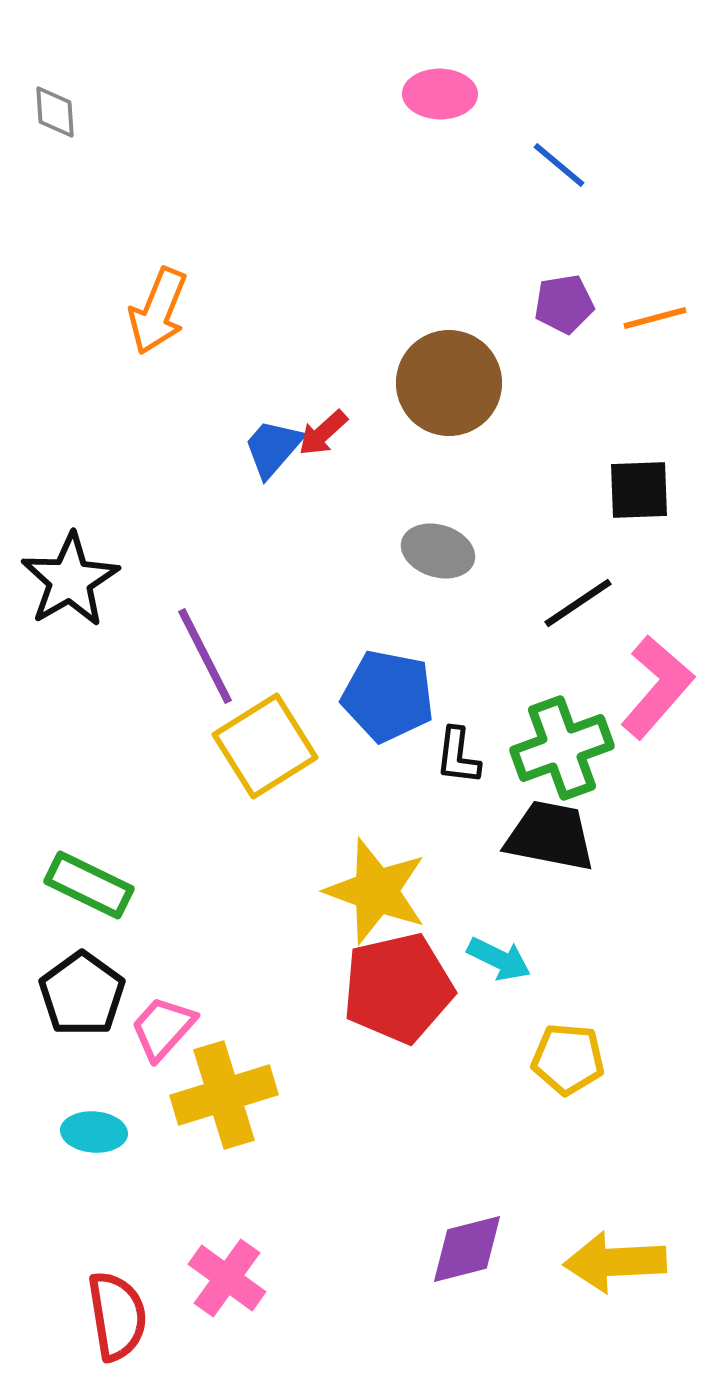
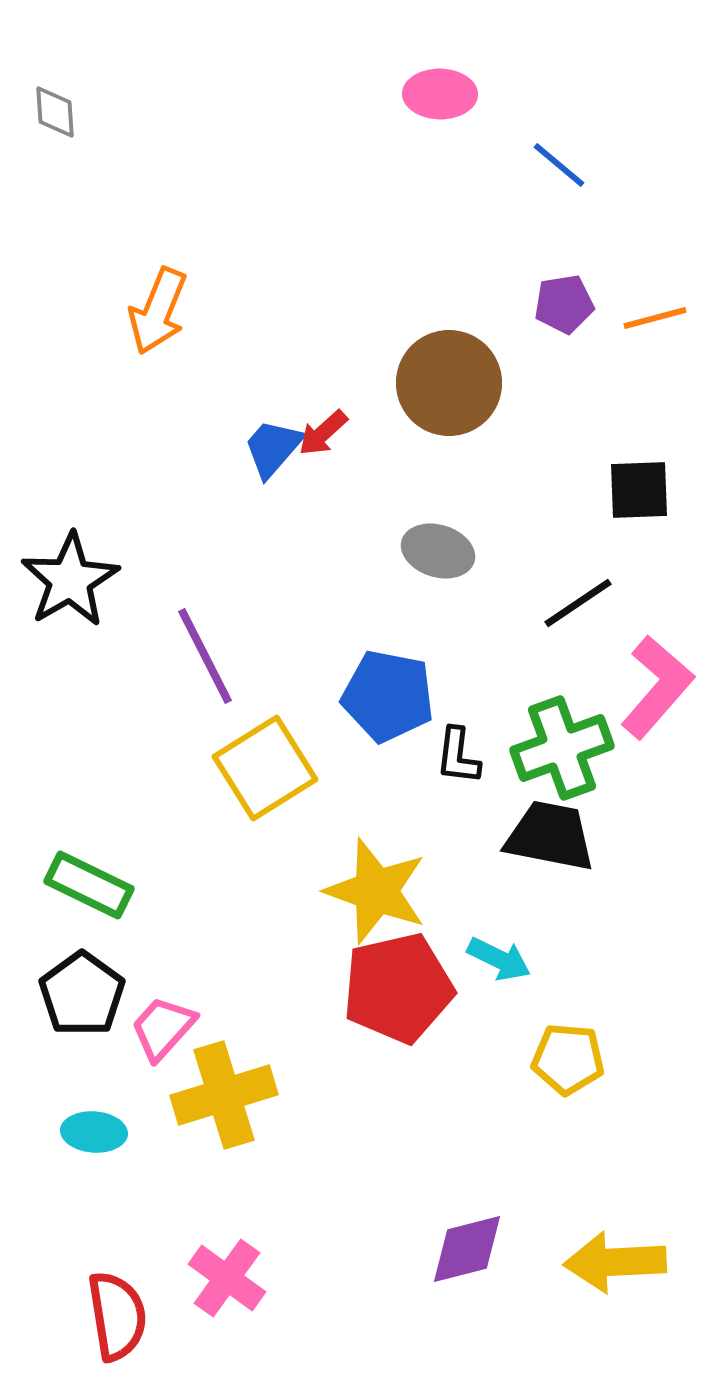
yellow square: moved 22 px down
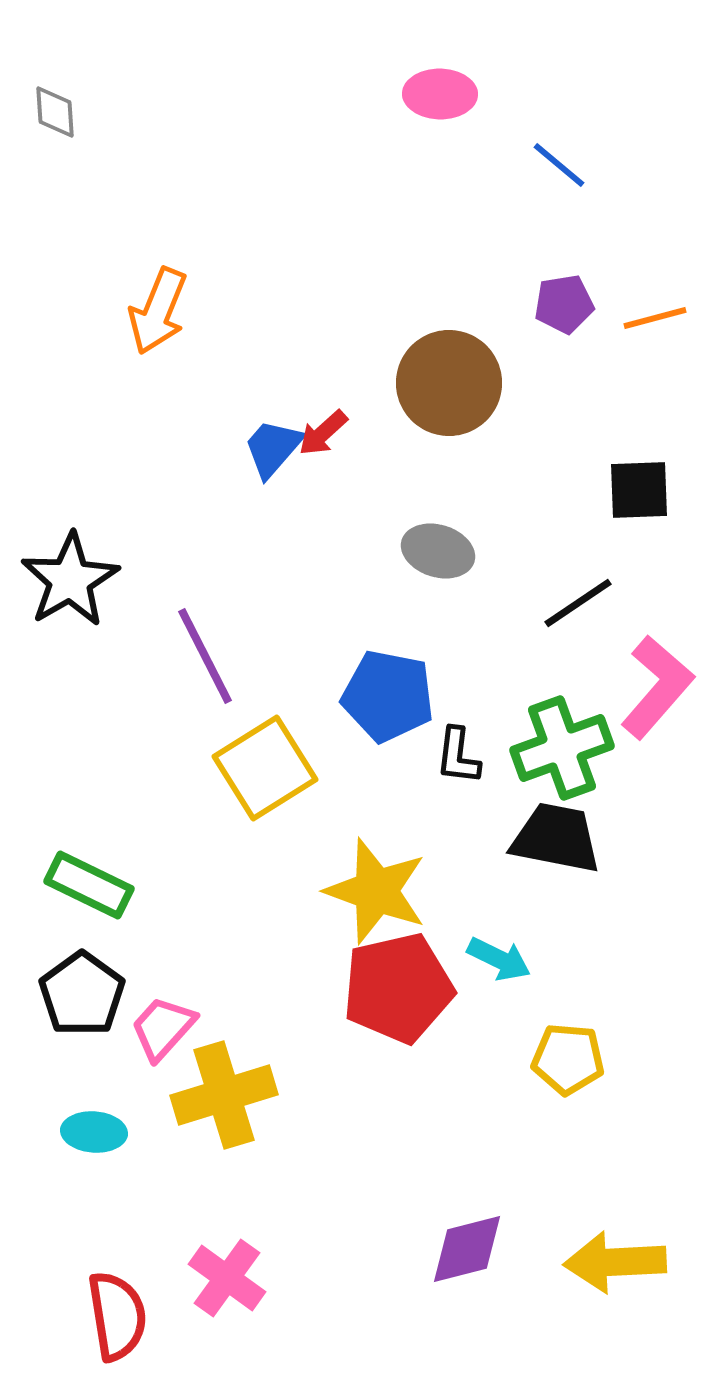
black trapezoid: moved 6 px right, 2 px down
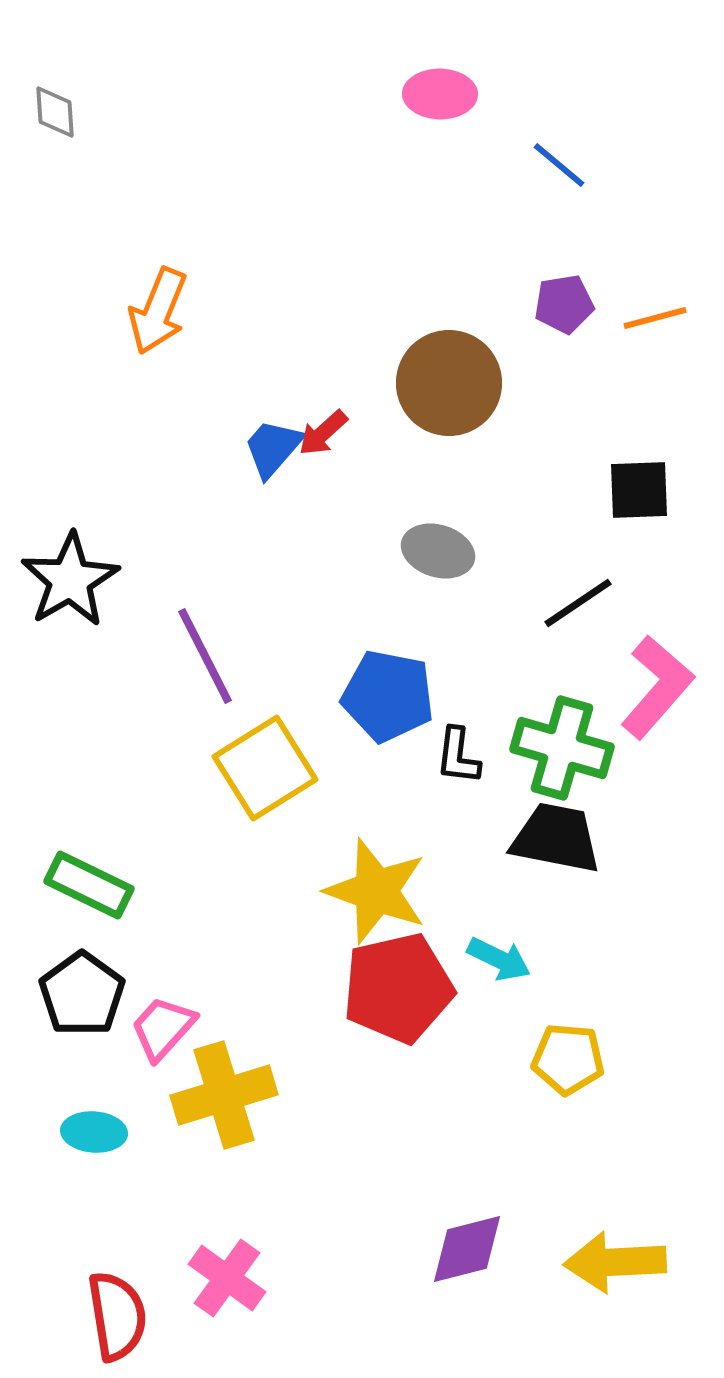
green cross: rotated 36 degrees clockwise
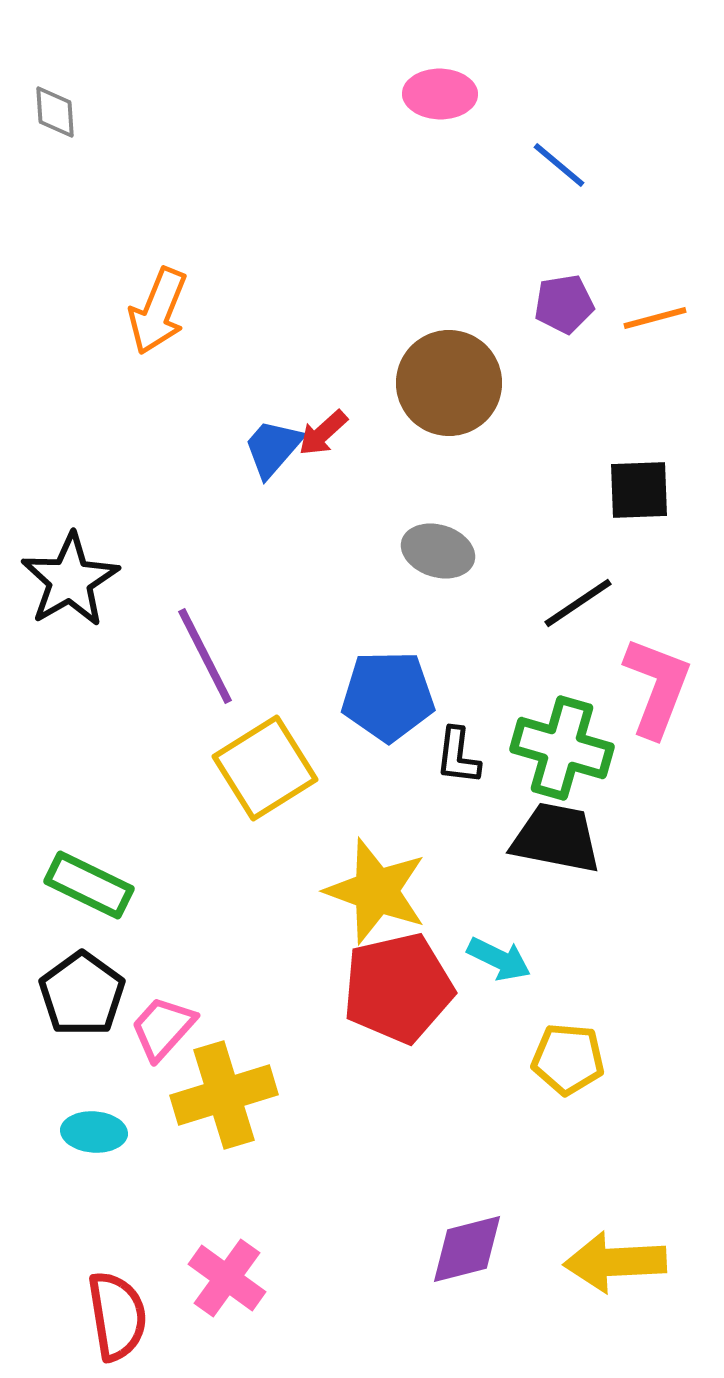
pink L-shape: rotated 20 degrees counterclockwise
blue pentagon: rotated 12 degrees counterclockwise
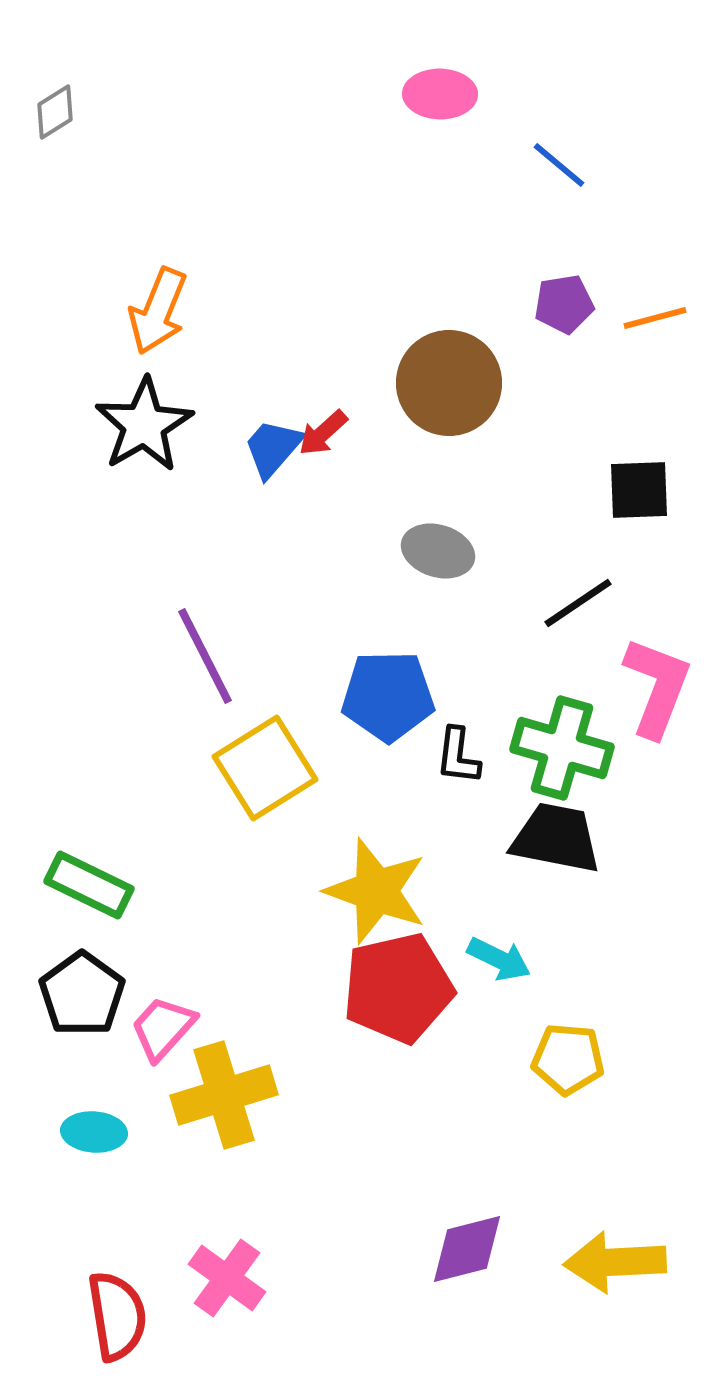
gray diamond: rotated 62 degrees clockwise
black star: moved 74 px right, 155 px up
